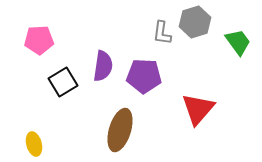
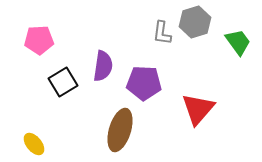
purple pentagon: moved 7 px down
yellow ellipse: rotated 25 degrees counterclockwise
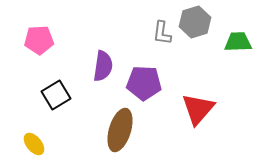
green trapezoid: rotated 56 degrees counterclockwise
black square: moved 7 px left, 13 px down
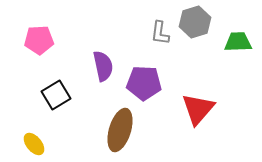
gray L-shape: moved 2 px left
purple semicircle: rotated 20 degrees counterclockwise
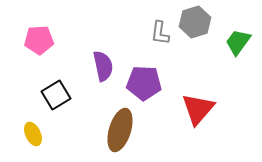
green trapezoid: rotated 52 degrees counterclockwise
yellow ellipse: moved 1 px left, 10 px up; rotated 15 degrees clockwise
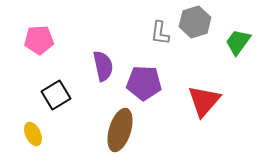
red triangle: moved 6 px right, 8 px up
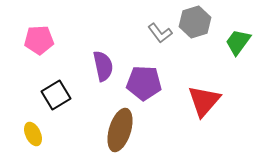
gray L-shape: rotated 45 degrees counterclockwise
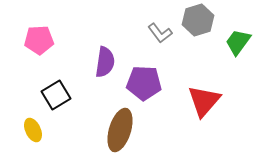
gray hexagon: moved 3 px right, 2 px up
purple semicircle: moved 2 px right, 4 px up; rotated 20 degrees clockwise
yellow ellipse: moved 4 px up
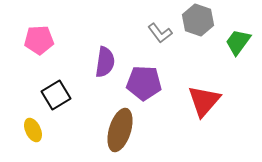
gray hexagon: rotated 24 degrees counterclockwise
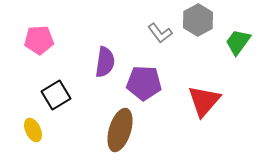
gray hexagon: rotated 12 degrees clockwise
